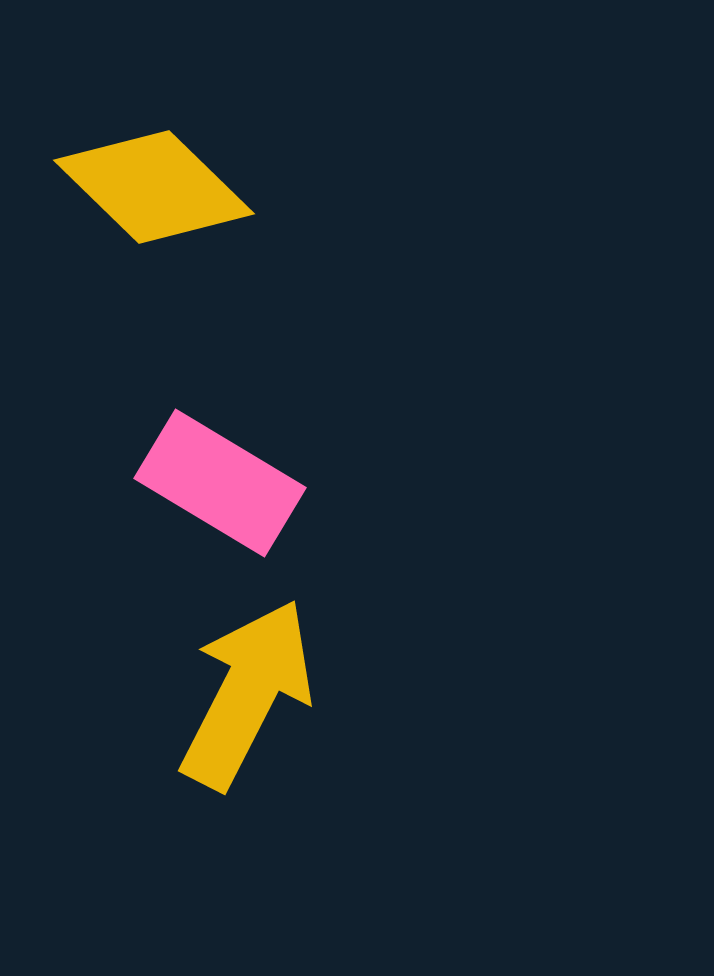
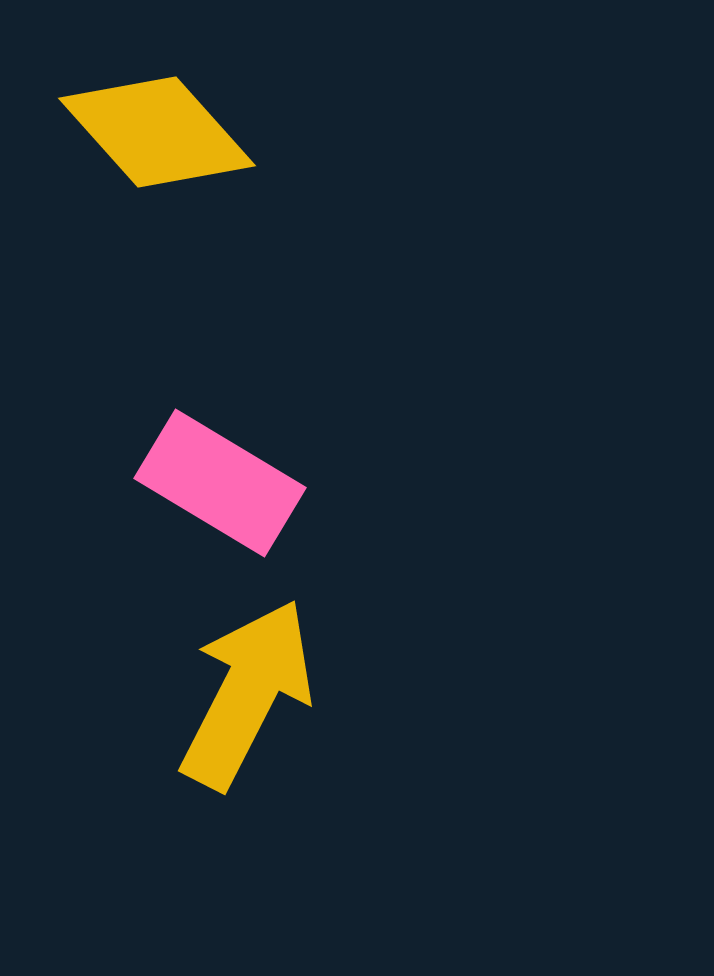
yellow diamond: moved 3 px right, 55 px up; rotated 4 degrees clockwise
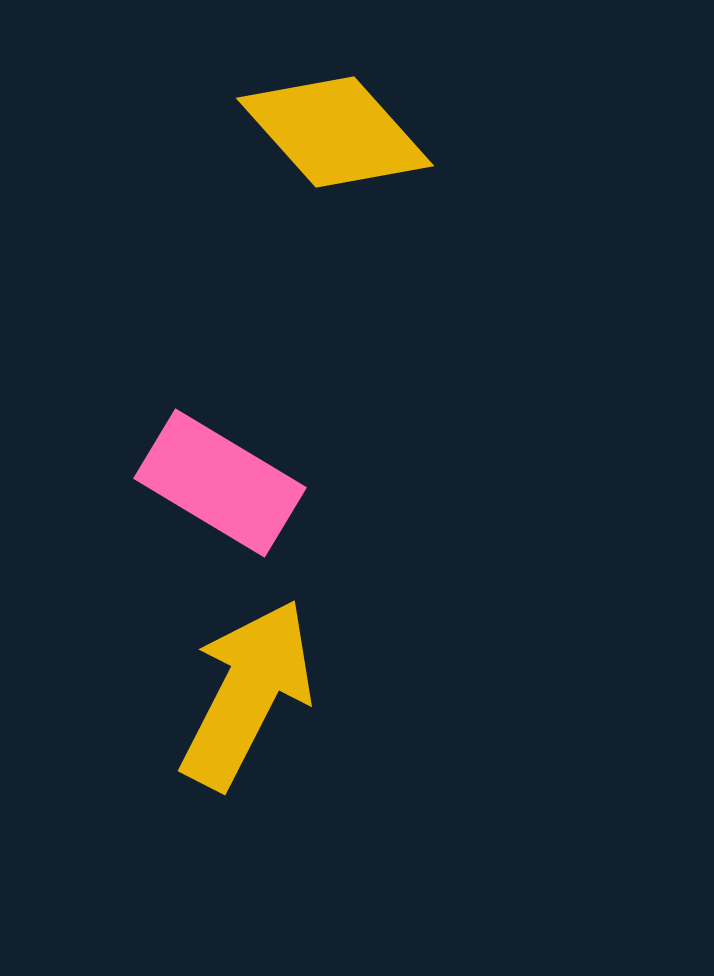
yellow diamond: moved 178 px right
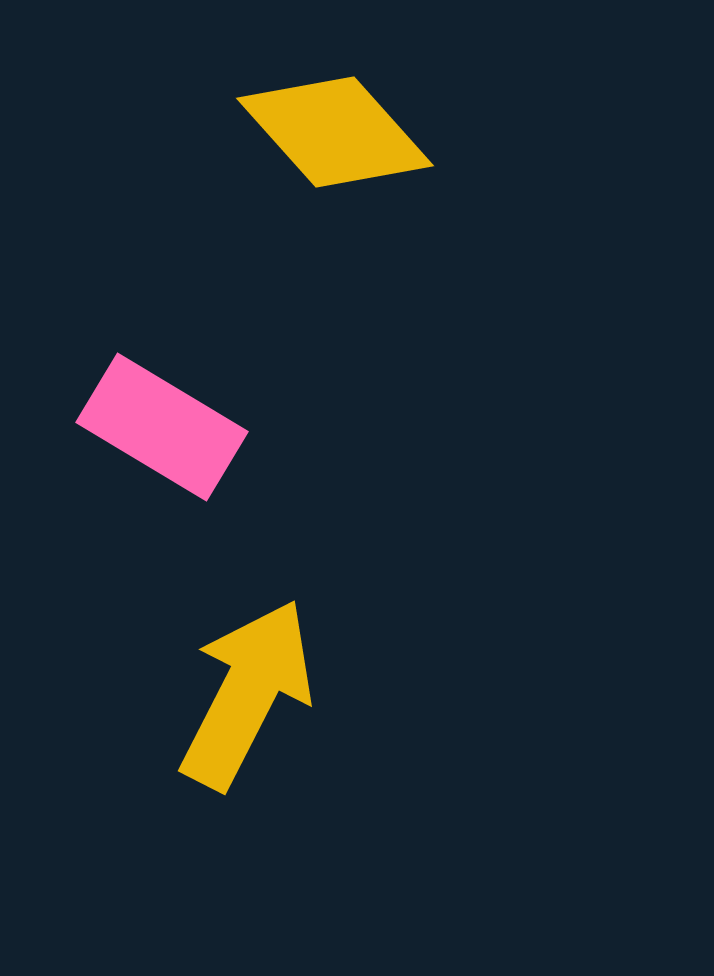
pink rectangle: moved 58 px left, 56 px up
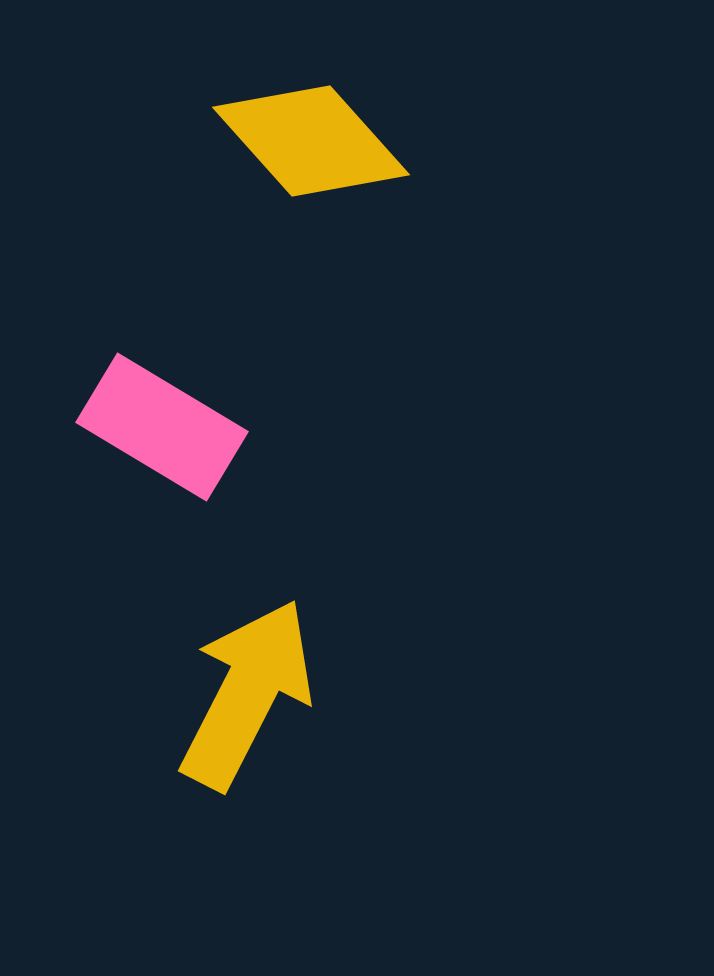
yellow diamond: moved 24 px left, 9 px down
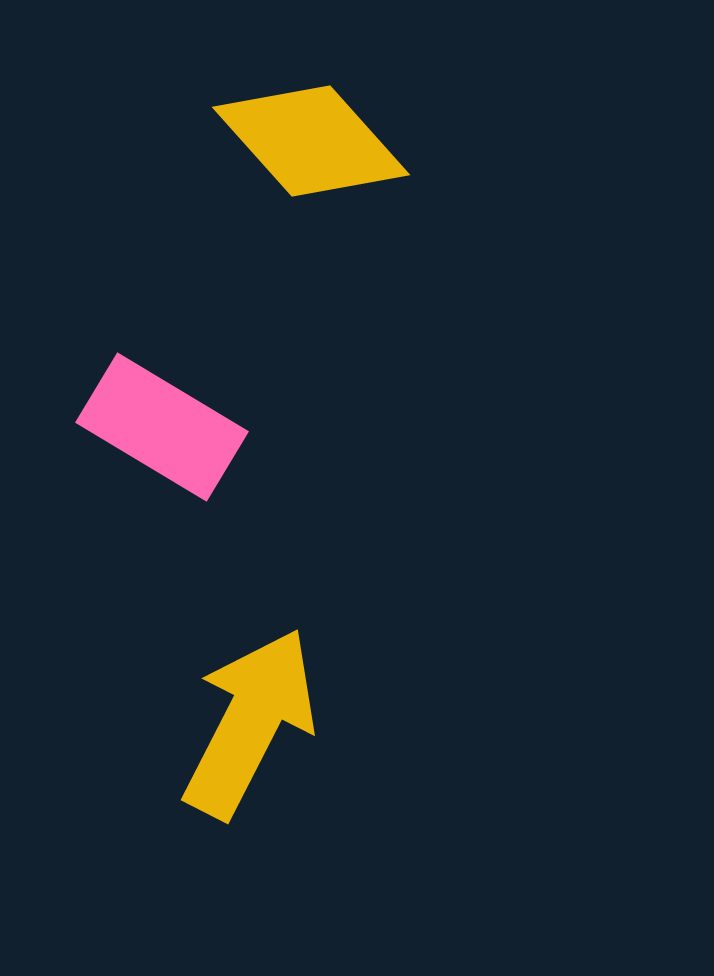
yellow arrow: moved 3 px right, 29 px down
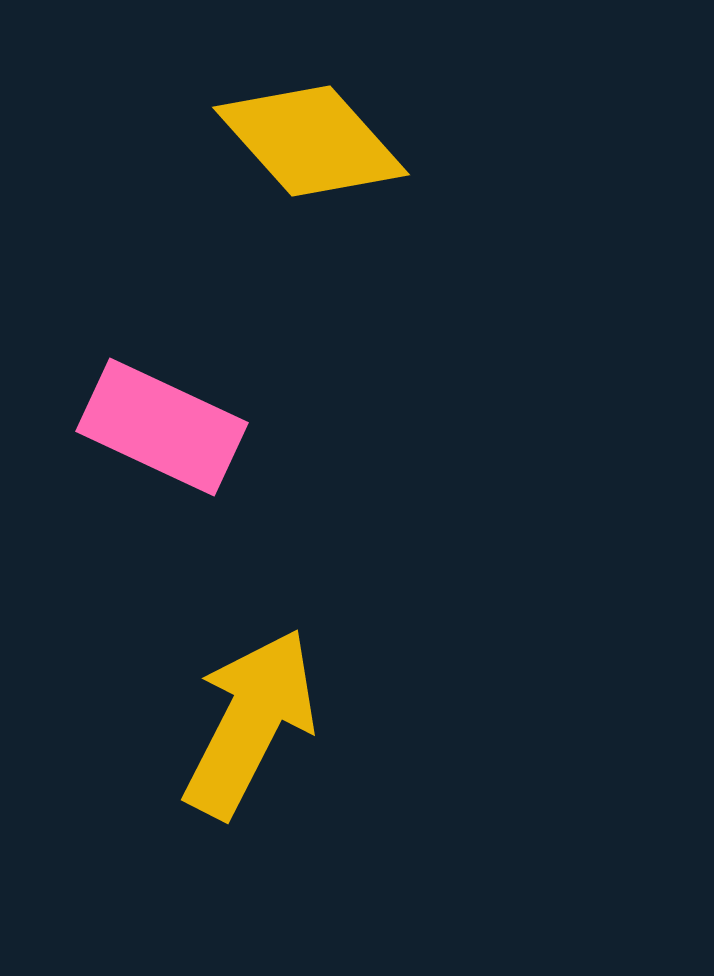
pink rectangle: rotated 6 degrees counterclockwise
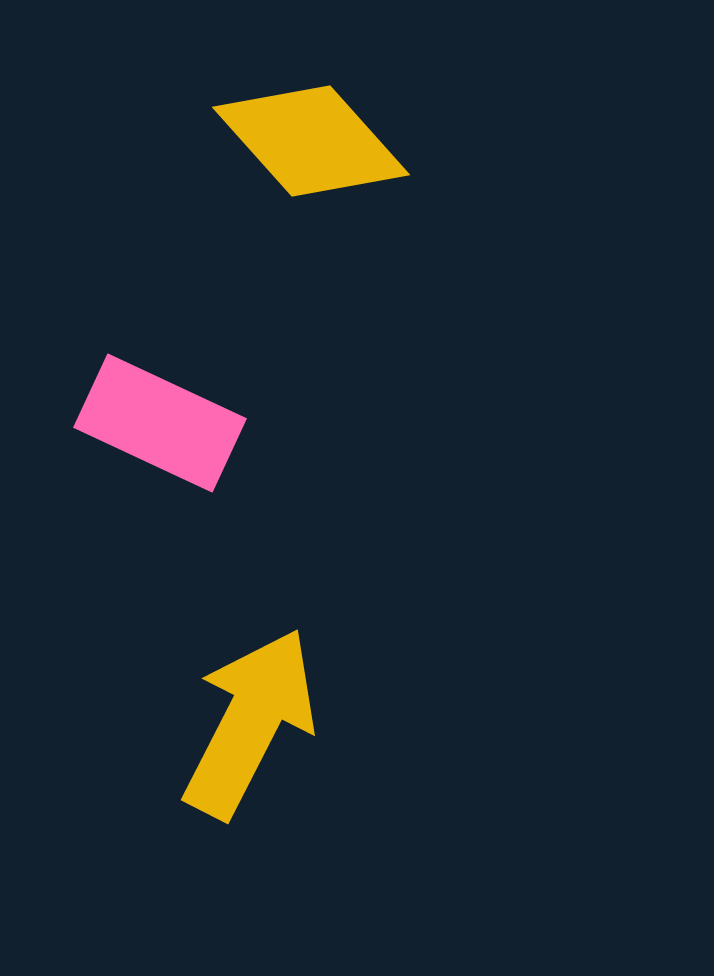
pink rectangle: moved 2 px left, 4 px up
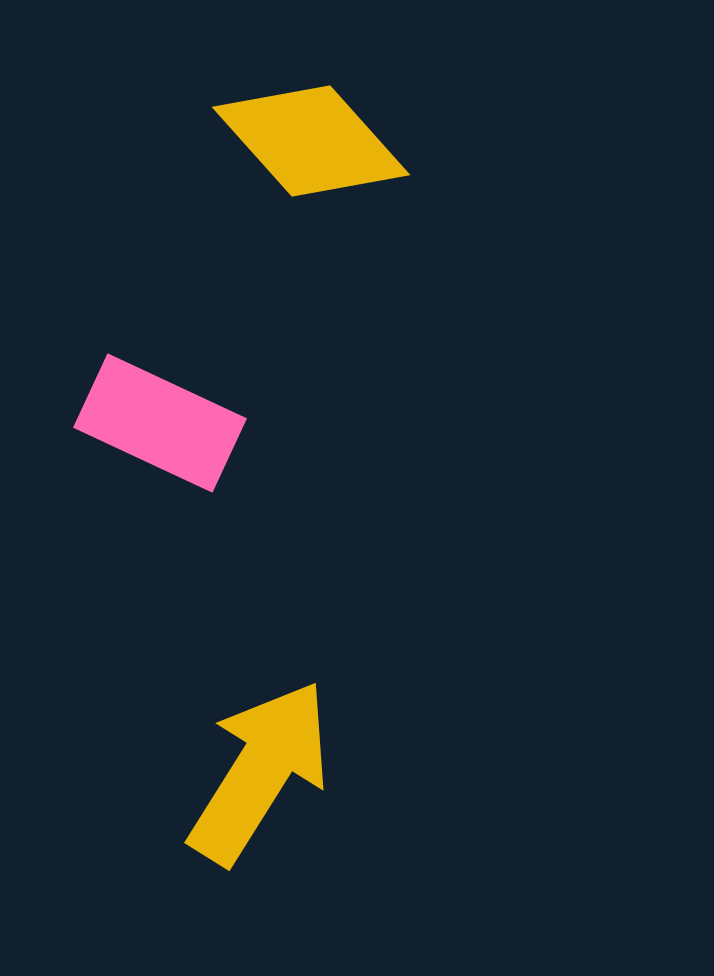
yellow arrow: moved 10 px right, 49 px down; rotated 5 degrees clockwise
